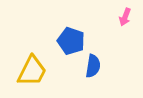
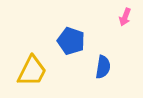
blue semicircle: moved 10 px right, 1 px down
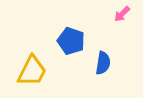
pink arrow: moved 3 px left, 3 px up; rotated 24 degrees clockwise
blue semicircle: moved 4 px up
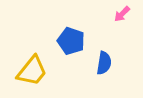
blue semicircle: moved 1 px right
yellow trapezoid: rotated 12 degrees clockwise
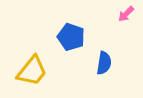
pink arrow: moved 4 px right
blue pentagon: moved 4 px up
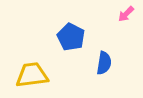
blue pentagon: rotated 8 degrees clockwise
yellow trapezoid: moved 4 px down; rotated 136 degrees counterclockwise
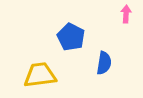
pink arrow: rotated 138 degrees clockwise
yellow trapezoid: moved 8 px right
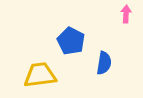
blue pentagon: moved 4 px down
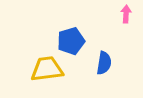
blue pentagon: rotated 28 degrees clockwise
yellow trapezoid: moved 7 px right, 6 px up
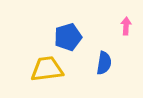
pink arrow: moved 12 px down
blue pentagon: moved 3 px left, 4 px up
